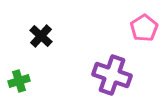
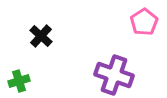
pink pentagon: moved 6 px up
purple cross: moved 2 px right
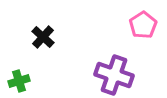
pink pentagon: moved 1 px left, 3 px down
black cross: moved 2 px right, 1 px down
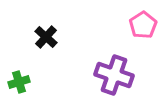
black cross: moved 3 px right
green cross: moved 1 px down
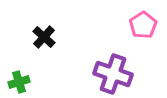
black cross: moved 2 px left
purple cross: moved 1 px left, 1 px up
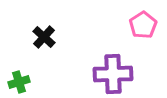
purple cross: rotated 21 degrees counterclockwise
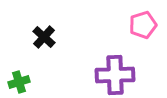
pink pentagon: rotated 16 degrees clockwise
purple cross: moved 2 px right, 1 px down
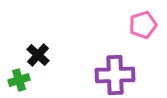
black cross: moved 6 px left, 18 px down
green cross: moved 2 px up
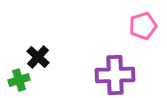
pink pentagon: moved 1 px down
black cross: moved 2 px down
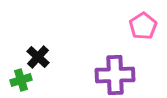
pink pentagon: rotated 16 degrees counterclockwise
green cross: moved 2 px right
